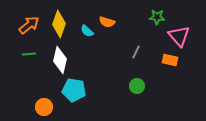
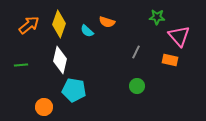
green line: moved 8 px left, 11 px down
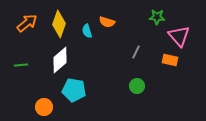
orange arrow: moved 2 px left, 2 px up
cyan semicircle: rotated 32 degrees clockwise
white diamond: rotated 36 degrees clockwise
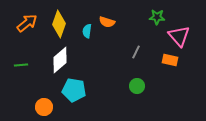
cyan semicircle: rotated 24 degrees clockwise
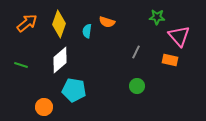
green line: rotated 24 degrees clockwise
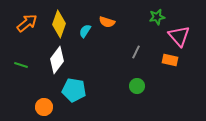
green star: rotated 14 degrees counterclockwise
cyan semicircle: moved 2 px left; rotated 24 degrees clockwise
white diamond: moved 3 px left; rotated 12 degrees counterclockwise
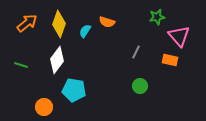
green circle: moved 3 px right
